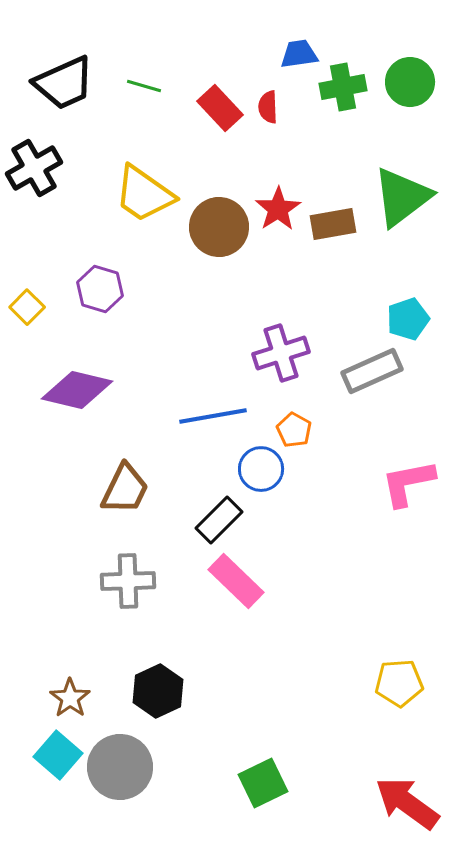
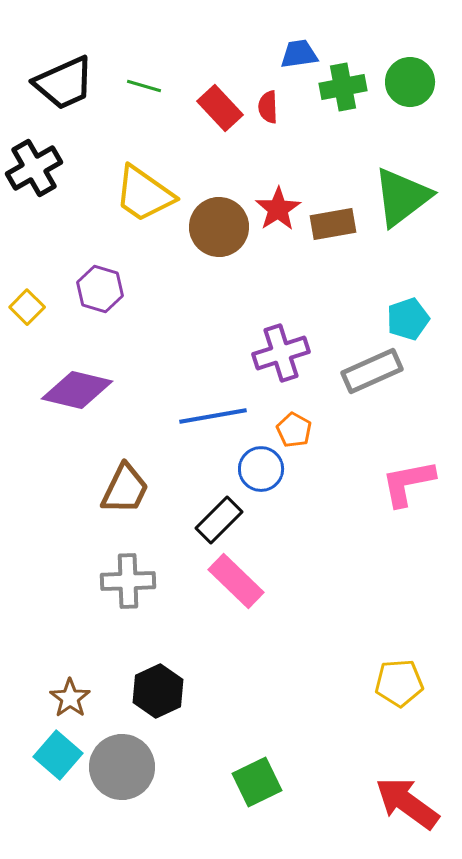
gray circle: moved 2 px right
green square: moved 6 px left, 1 px up
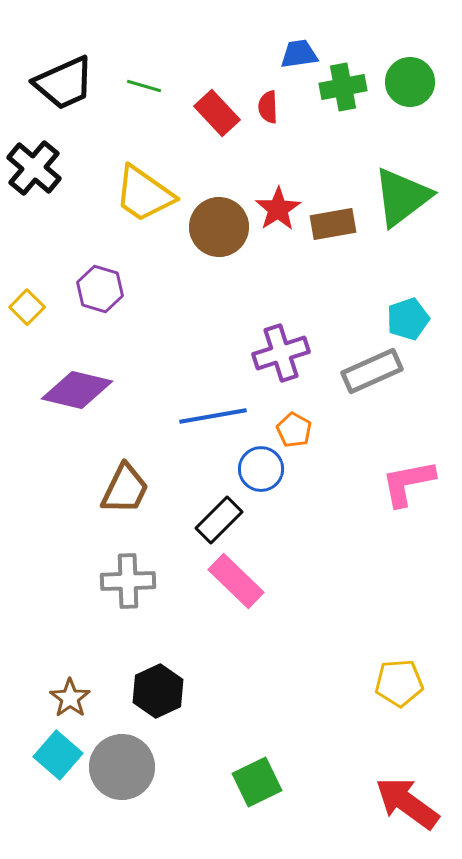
red rectangle: moved 3 px left, 5 px down
black cross: rotated 20 degrees counterclockwise
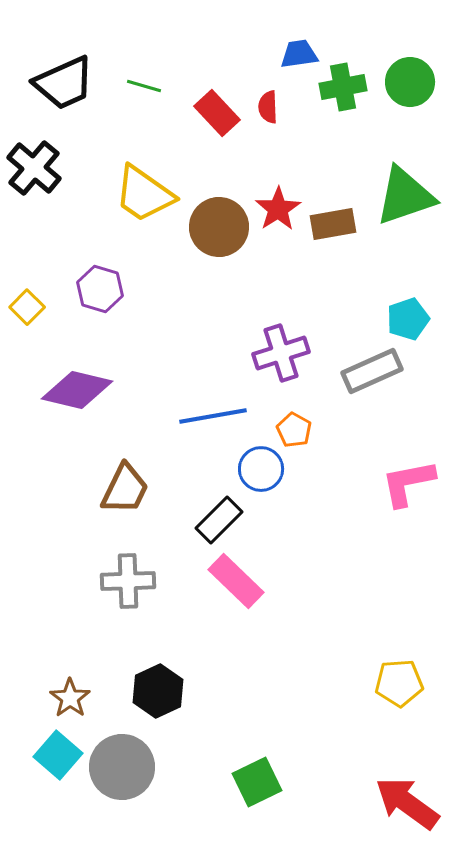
green triangle: moved 3 px right, 1 px up; rotated 18 degrees clockwise
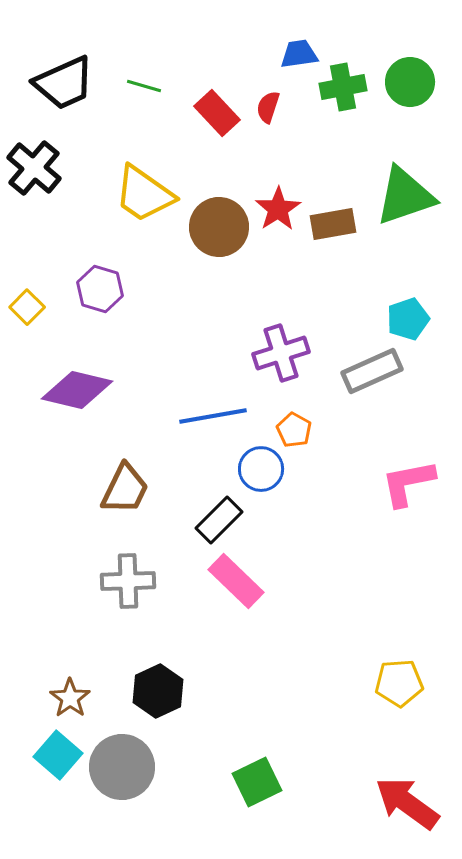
red semicircle: rotated 20 degrees clockwise
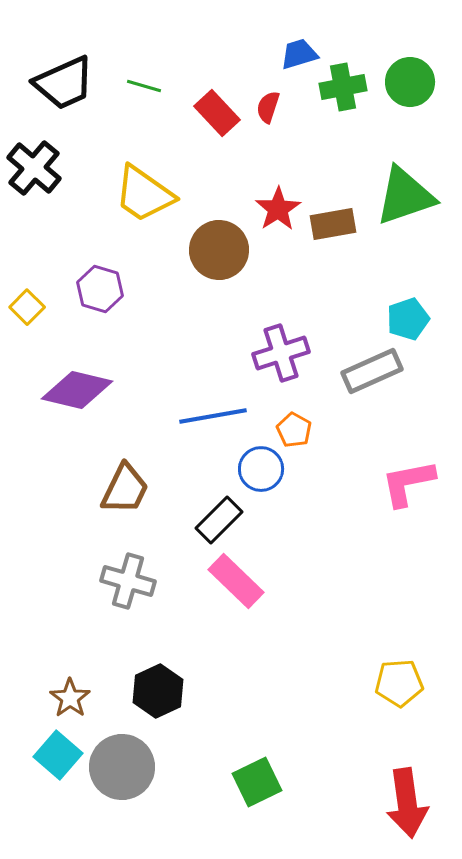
blue trapezoid: rotated 9 degrees counterclockwise
brown circle: moved 23 px down
gray cross: rotated 18 degrees clockwise
red arrow: rotated 134 degrees counterclockwise
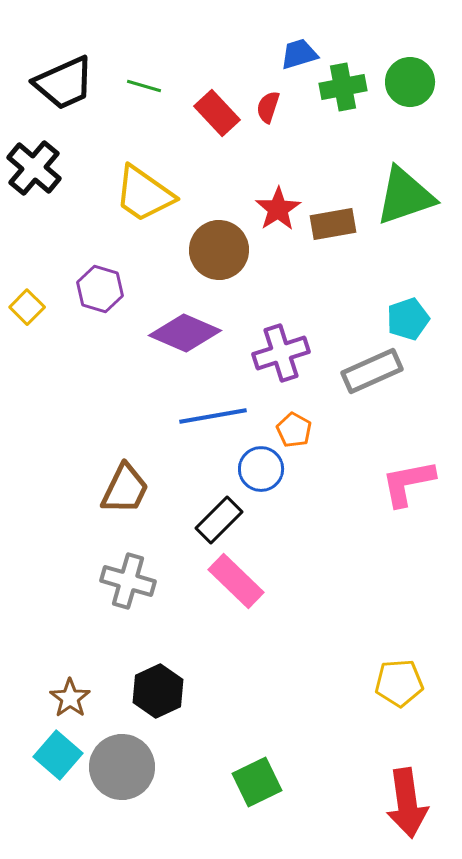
purple diamond: moved 108 px right, 57 px up; rotated 10 degrees clockwise
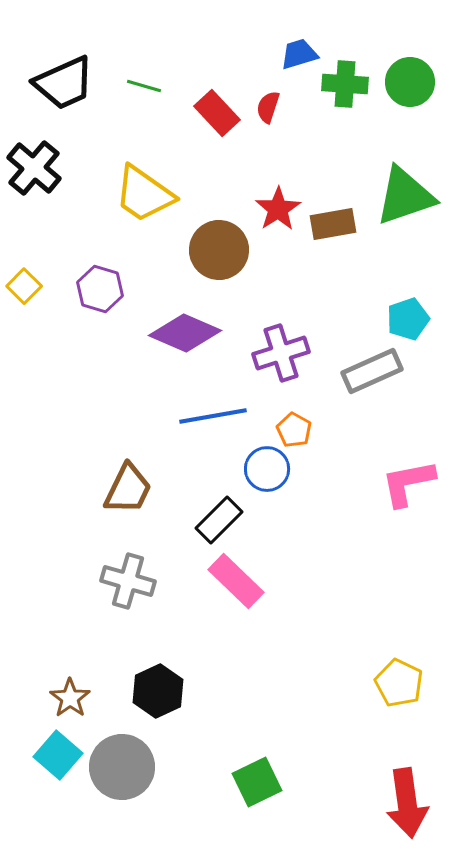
green cross: moved 2 px right, 3 px up; rotated 15 degrees clockwise
yellow square: moved 3 px left, 21 px up
blue circle: moved 6 px right
brown trapezoid: moved 3 px right
yellow pentagon: rotated 30 degrees clockwise
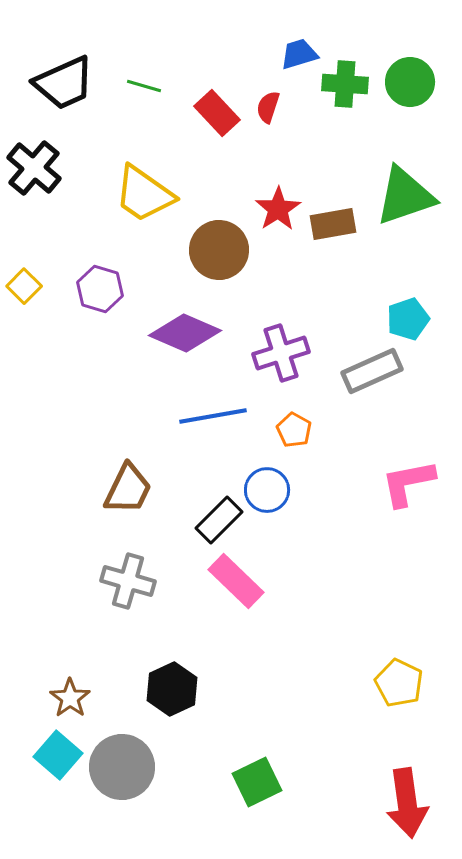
blue circle: moved 21 px down
black hexagon: moved 14 px right, 2 px up
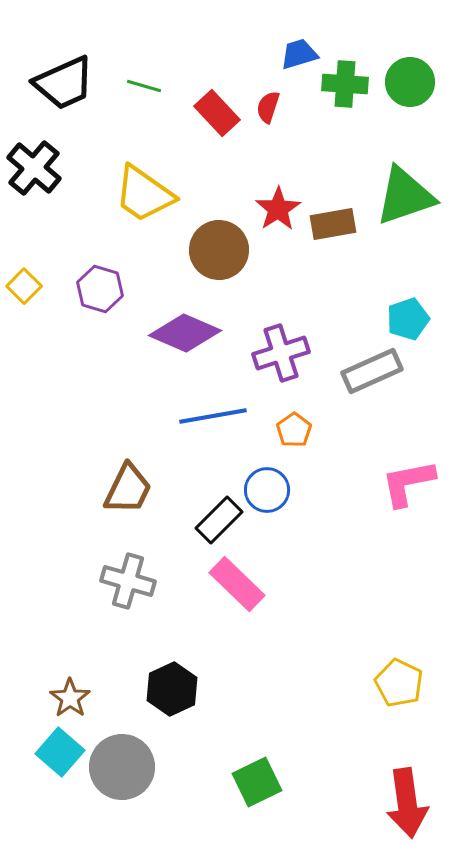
orange pentagon: rotated 8 degrees clockwise
pink rectangle: moved 1 px right, 3 px down
cyan square: moved 2 px right, 3 px up
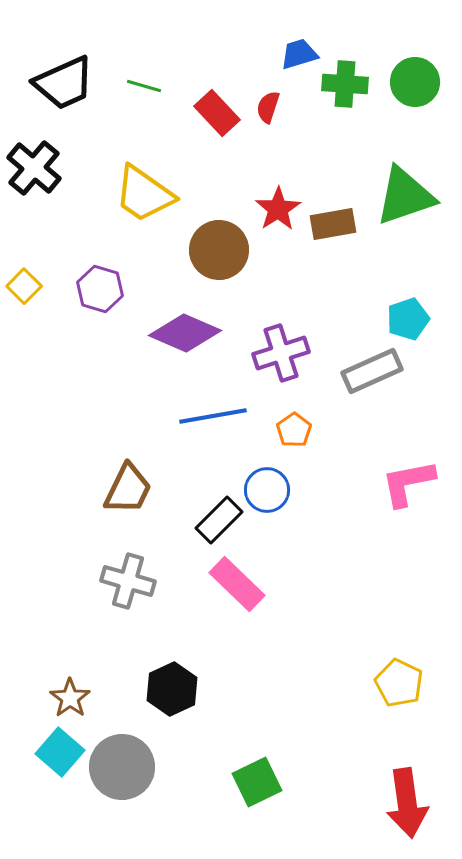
green circle: moved 5 px right
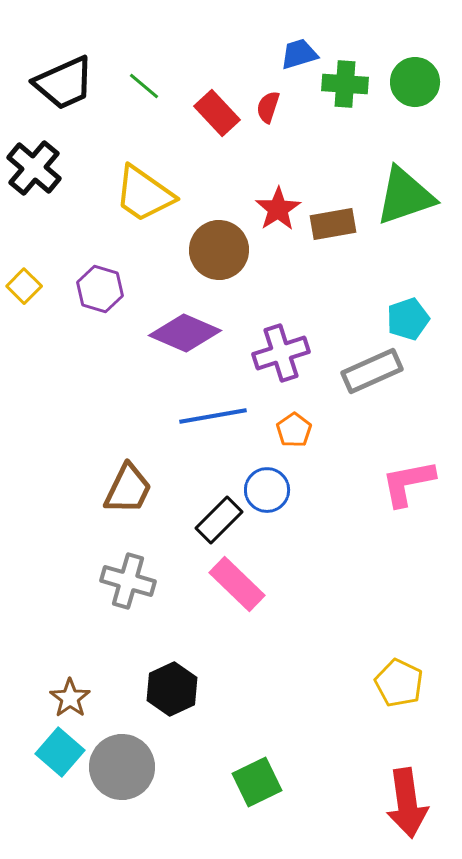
green line: rotated 24 degrees clockwise
